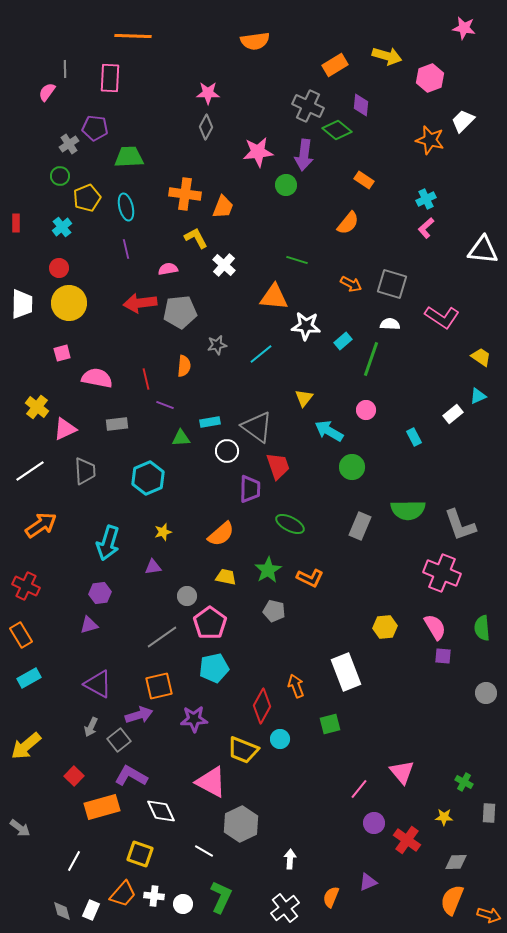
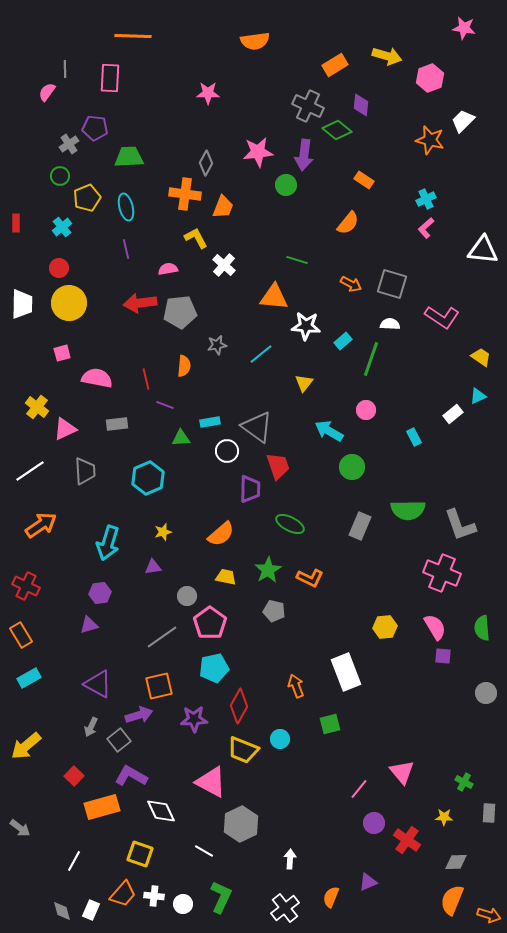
gray diamond at (206, 127): moved 36 px down
yellow triangle at (304, 398): moved 15 px up
red diamond at (262, 706): moved 23 px left
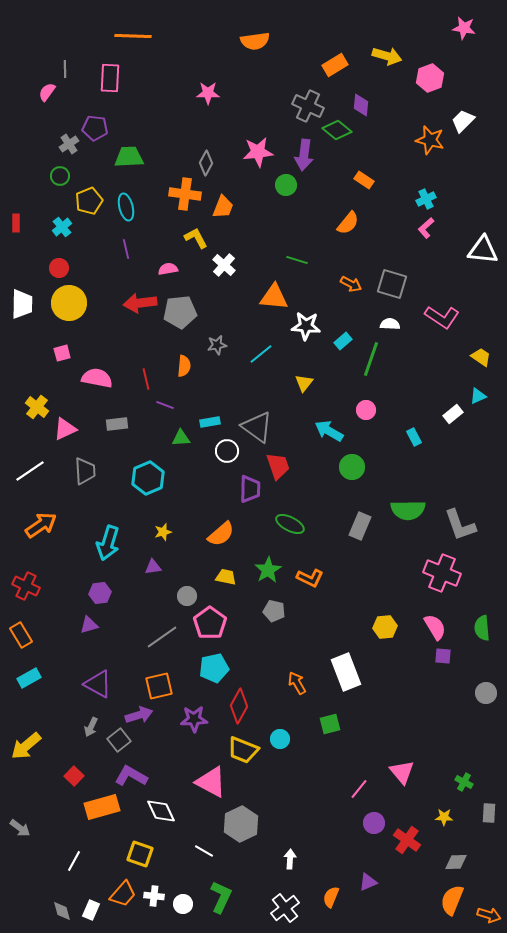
yellow pentagon at (87, 198): moved 2 px right, 3 px down
orange arrow at (296, 686): moved 1 px right, 3 px up; rotated 10 degrees counterclockwise
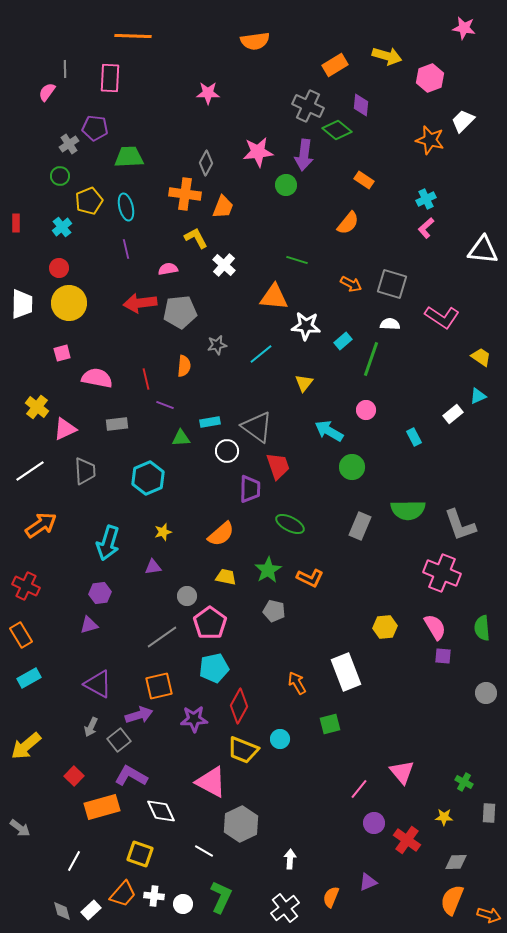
white rectangle at (91, 910): rotated 24 degrees clockwise
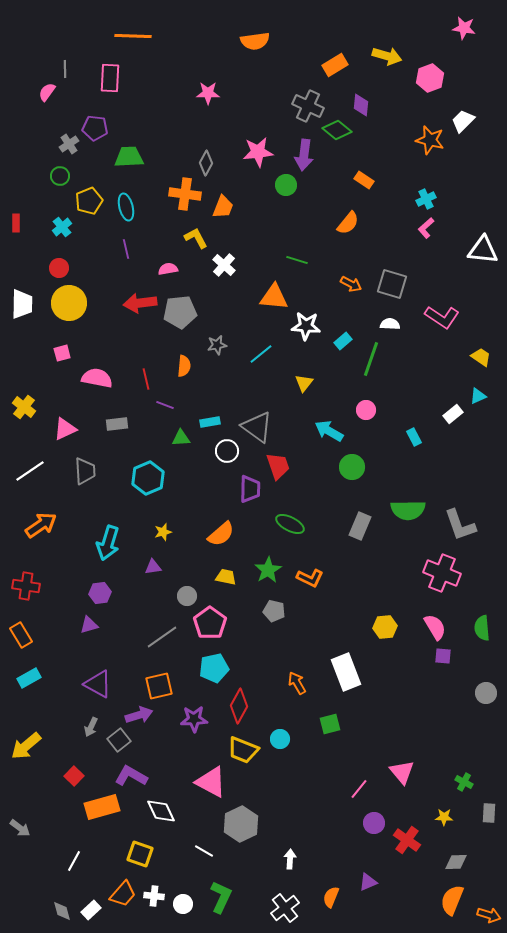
yellow cross at (37, 407): moved 13 px left
red cross at (26, 586): rotated 16 degrees counterclockwise
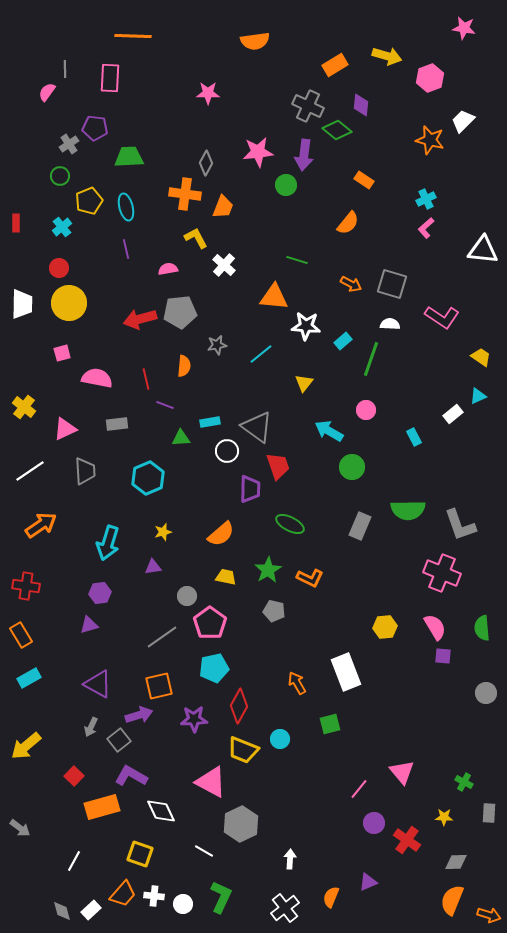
red arrow at (140, 303): moved 16 px down; rotated 8 degrees counterclockwise
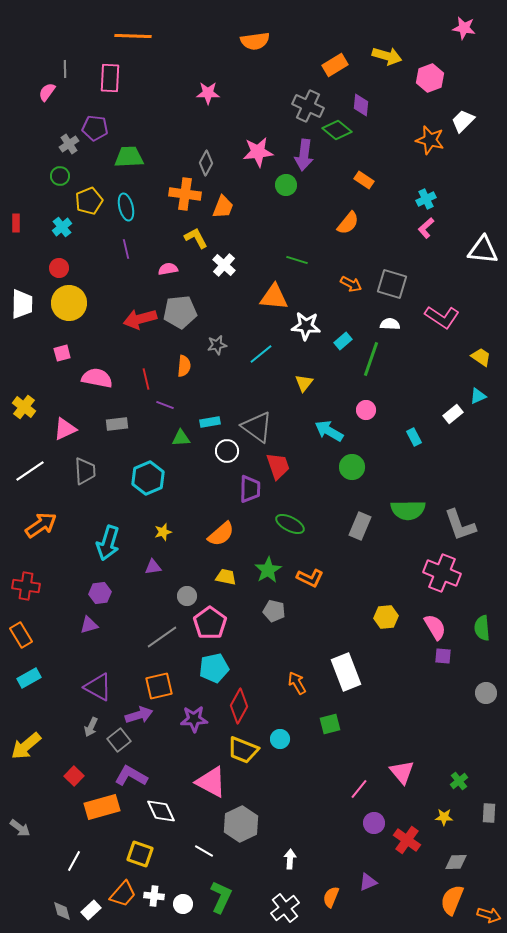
yellow hexagon at (385, 627): moved 1 px right, 10 px up
purple triangle at (98, 684): moved 3 px down
green cross at (464, 782): moved 5 px left, 1 px up; rotated 24 degrees clockwise
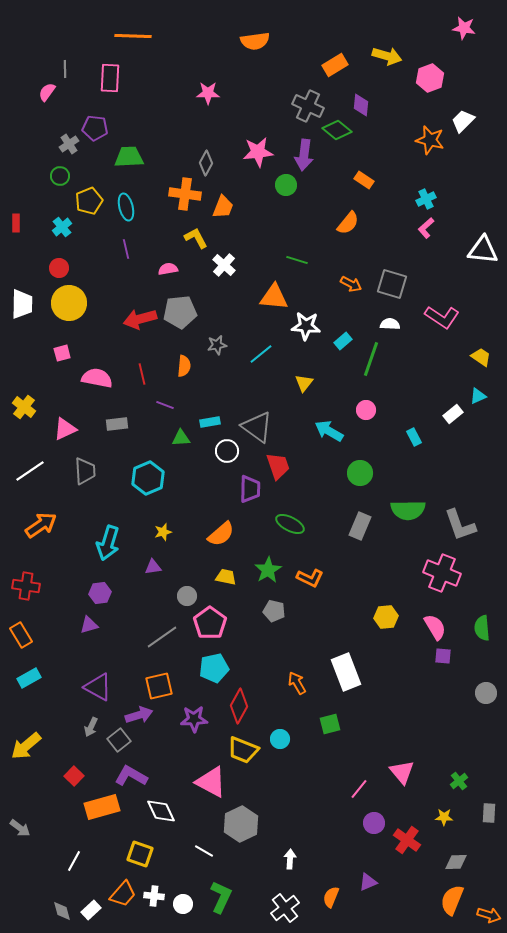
red line at (146, 379): moved 4 px left, 5 px up
green circle at (352, 467): moved 8 px right, 6 px down
